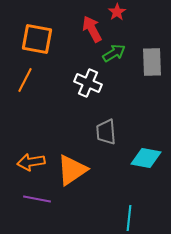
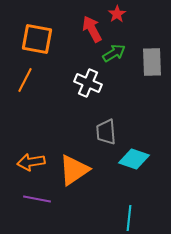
red star: moved 2 px down
cyan diamond: moved 12 px left, 1 px down; rotated 8 degrees clockwise
orange triangle: moved 2 px right
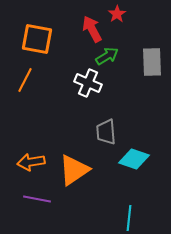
green arrow: moved 7 px left, 3 px down
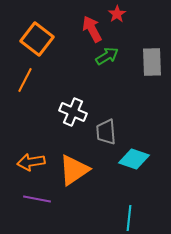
orange square: rotated 28 degrees clockwise
white cross: moved 15 px left, 29 px down
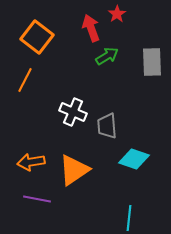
red arrow: moved 1 px left, 1 px up; rotated 8 degrees clockwise
orange square: moved 2 px up
gray trapezoid: moved 1 px right, 6 px up
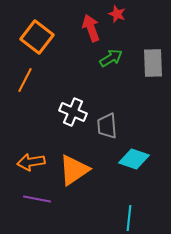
red star: rotated 18 degrees counterclockwise
green arrow: moved 4 px right, 2 px down
gray rectangle: moved 1 px right, 1 px down
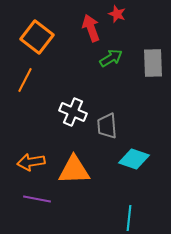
orange triangle: rotated 32 degrees clockwise
